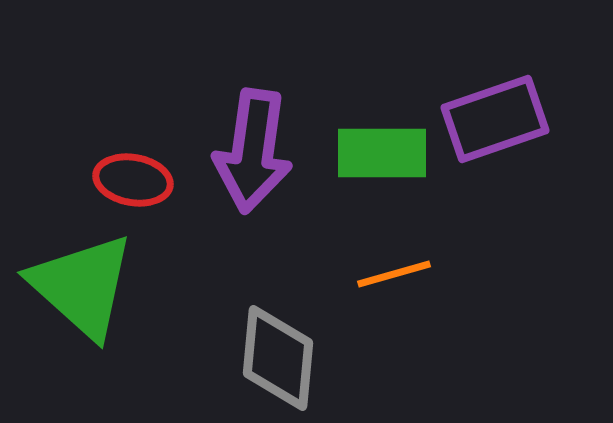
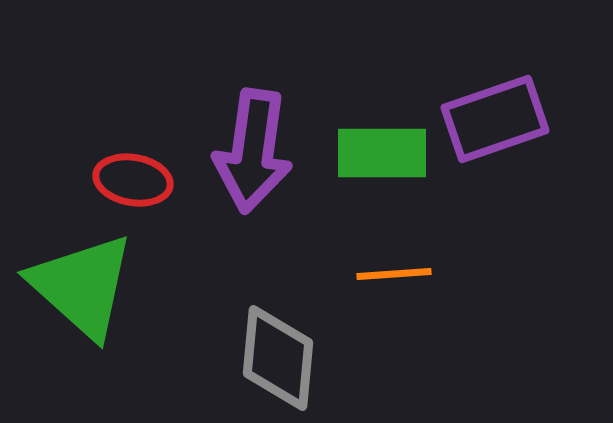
orange line: rotated 12 degrees clockwise
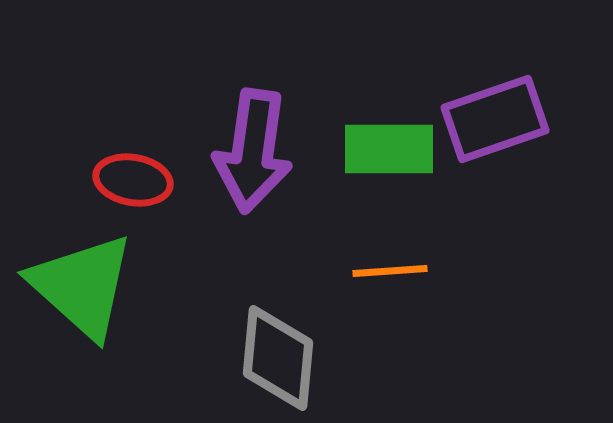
green rectangle: moved 7 px right, 4 px up
orange line: moved 4 px left, 3 px up
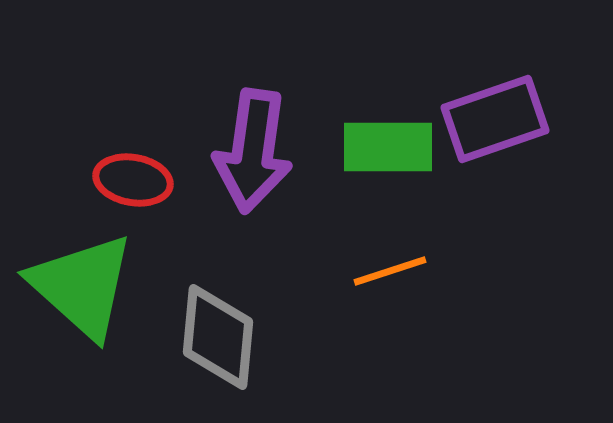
green rectangle: moved 1 px left, 2 px up
orange line: rotated 14 degrees counterclockwise
gray diamond: moved 60 px left, 21 px up
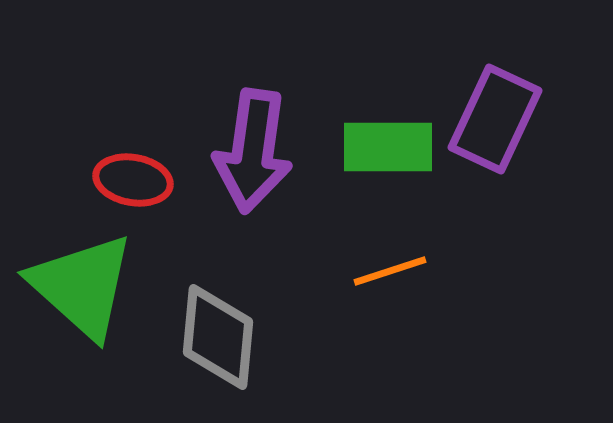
purple rectangle: rotated 46 degrees counterclockwise
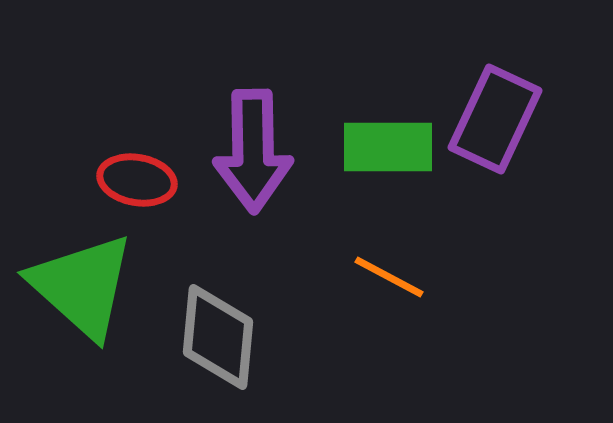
purple arrow: rotated 9 degrees counterclockwise
red ellipse: moved 4 px right
orange line: moved 1 px left, 6 px down; rotated 46 degrees clockwise
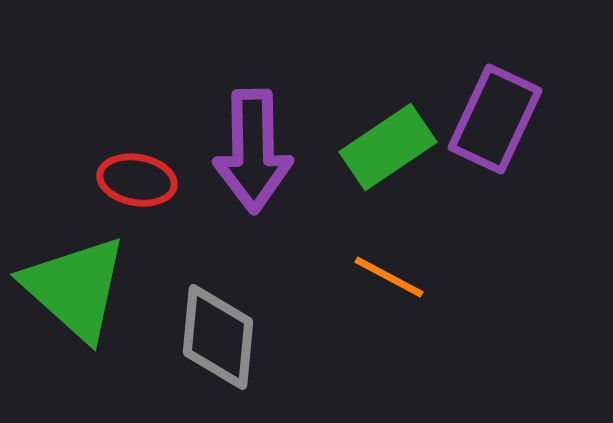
green rectangle: rotated 34 degrees counterclockwise
green triangle: moved 7 px left, 2 px down
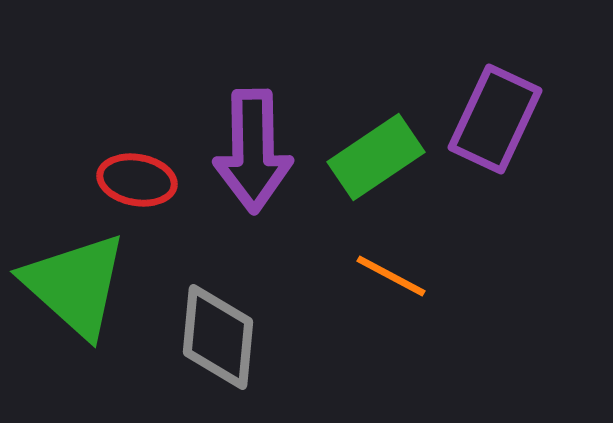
green rectangle: moved 12 px left, 10 px down
orange line: moved 2 px right, 1 px up
green triangle: moved 3 px up
